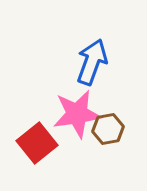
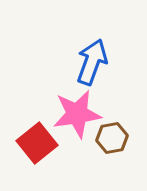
brown hexagon: moved 4 px right, 9 px down
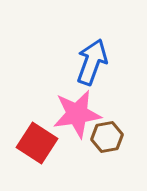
brown hexagon: moved 5 px left, 1 px up
red square: rotated 18 degrees counterclockwise
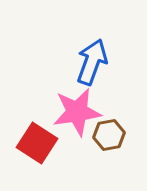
pink star: moved 2 px up
brown hexagon: moved 2 px right, 2 px up
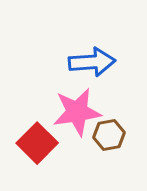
blue arrow: rotated 66 degrees clockwise
red square: rotated 12 degrees clockwise
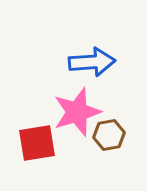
pink star: rotated 9 degrees counterclockwise
red square: rotated 36 degrees clockwise
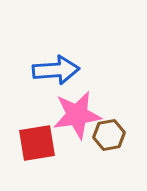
blue arrow: moved 36 px left, 8 px down
pink star: moved 3 px down; rotated 9 degrees clockwise
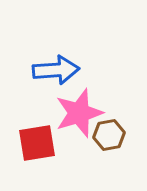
pink star: moved 2 px right, 2 px up; rotated 9 degrees counterclockwise
